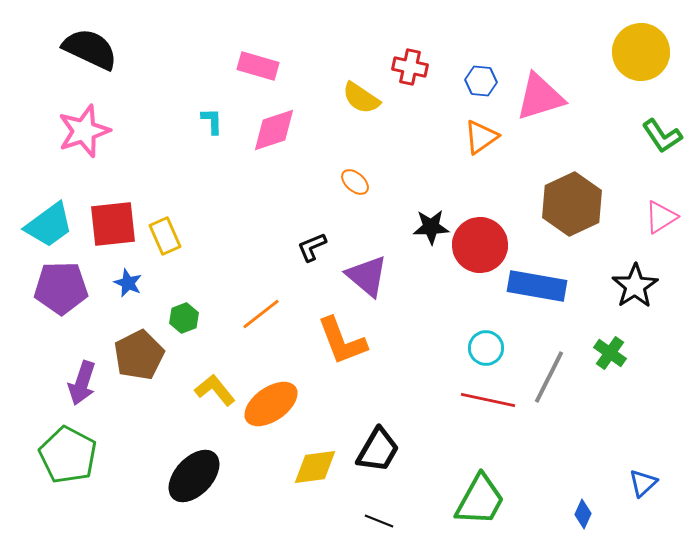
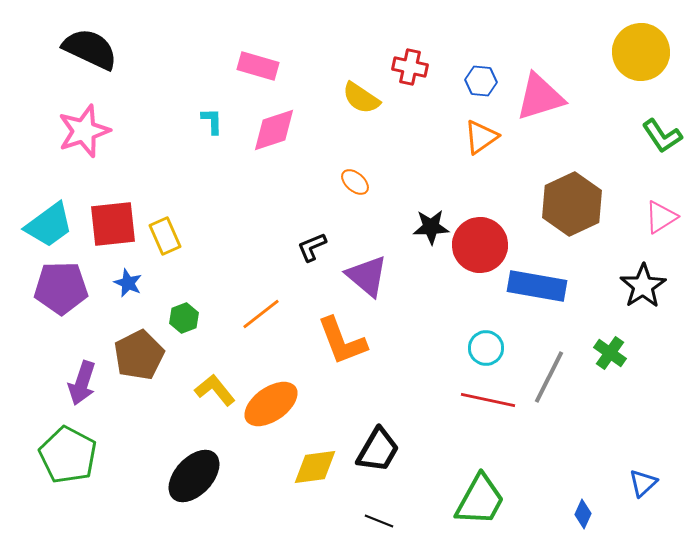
black star at (635, 286): moved 8 px right
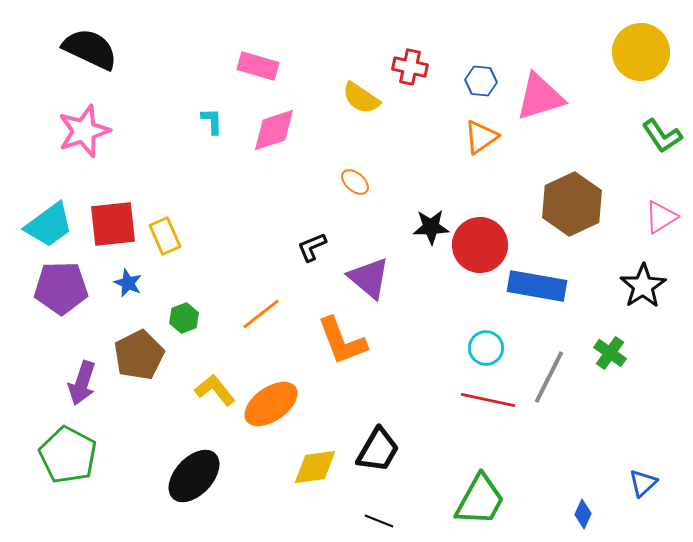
purple triangle at (367, 276): moved 2 px right, 2 px down
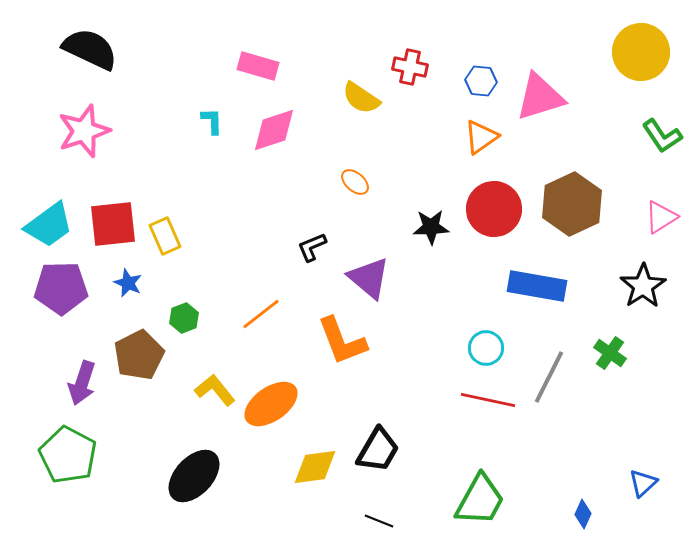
red circle at (480, 245): moved 14 px right, 36 px up
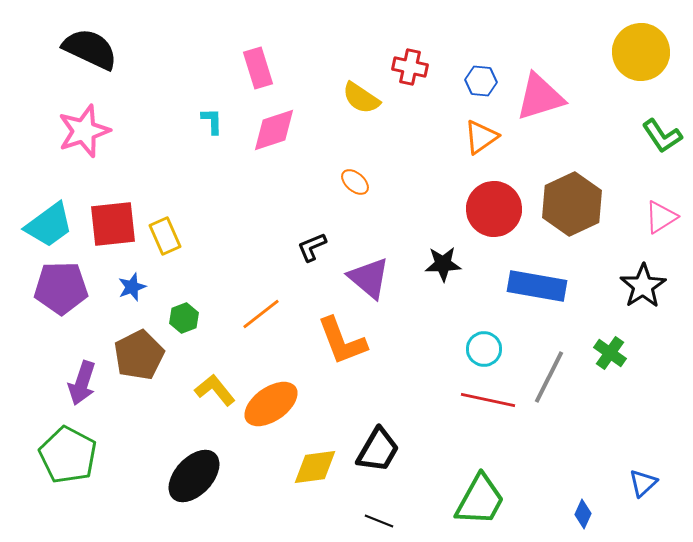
pink rectangle at (258, 66): moved 2 px down; rotated 57 degrees clockwise
black star at (431, 227): moved 12 px right, 37 px down
blue star at (128, 283): moved 4 px right, 4 px down; rotated 28 degrees clockwise
cyan circle at (486, 348): moved 2 px left, 1 px down
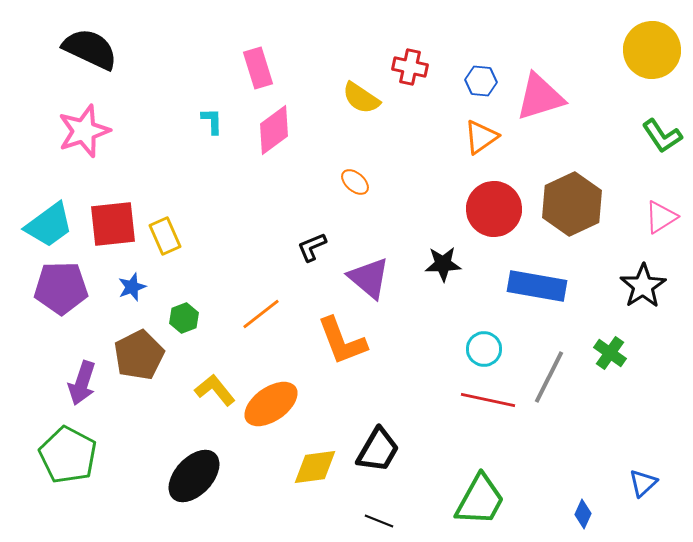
yellow circle at (641, 52): moved 11 px right, 2 px up
pink diamond at (274, 130): rotated 18 degrees counterclockwise
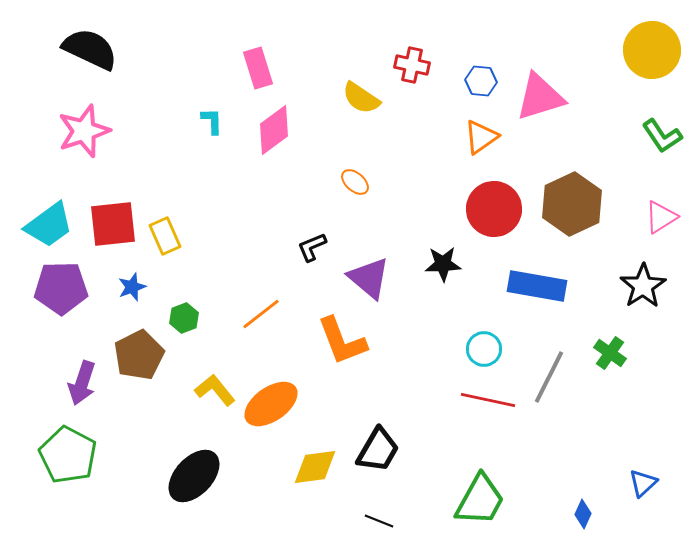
red cross at (410, 67): moved 2 px right, 2 px up
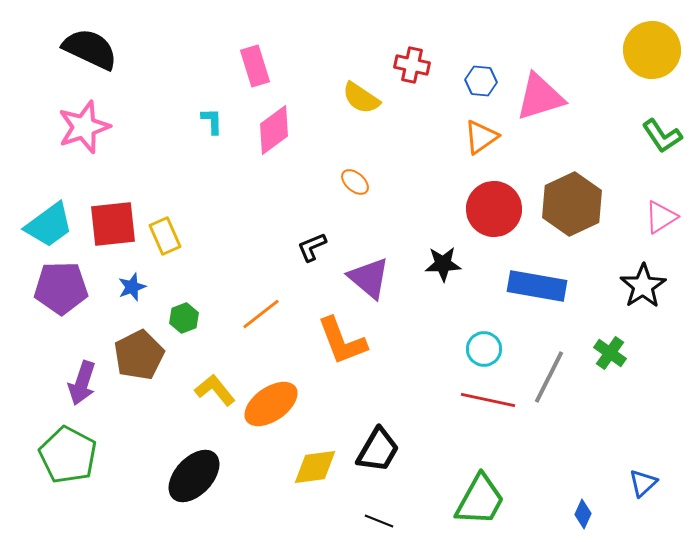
pink rectangle at (258, 68): moved 3 px left, 2 px up
pink star at (84, 131): moved 4 px up
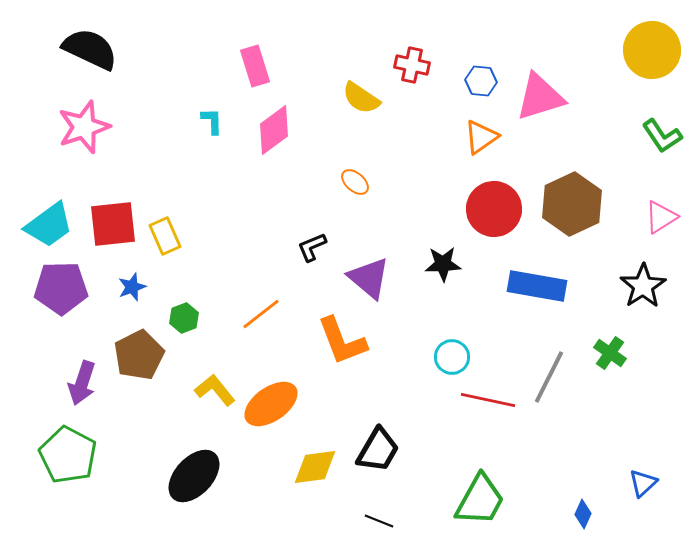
cyan circle at (484, 349): moved 32 px left, 8 px down
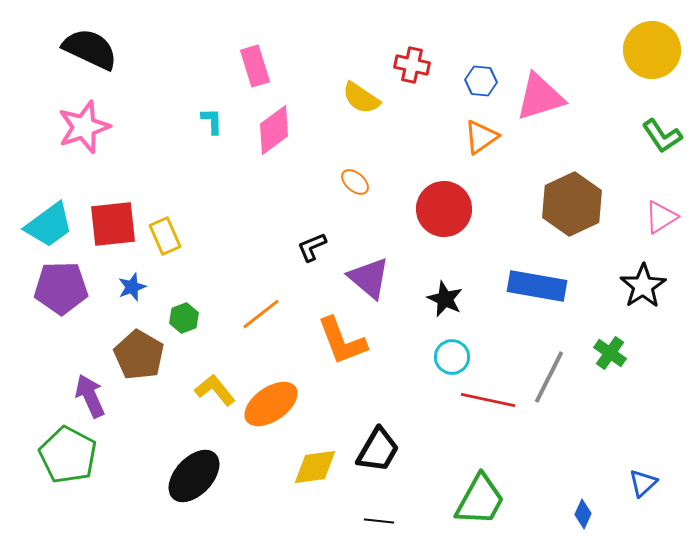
red circle at (494, 209): moved 50 px left
black star at (443, 264): moved 2 px right, 35 px down; rotated 27 degrees clockwise
brown pentagon at (139, 355): rotated 15 degrees counterclockwise
purple arrow at (82, 383): moved 8 px right, 13 px down; rotated 138 degrees clockwise
black line at (379, 521): rotated 16 degrees counterclockwise
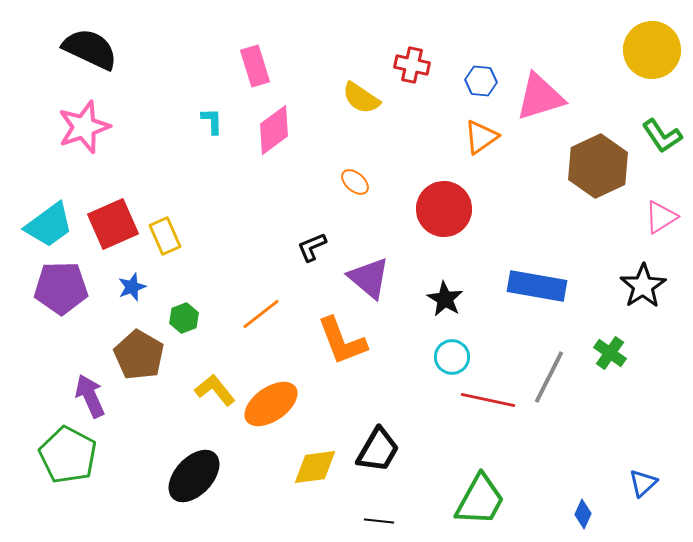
brown hexagon at (572, 204): moved 26 px right, 38 px up
red square at (113, 224): rotated 18 degrees counterclockwise
black star at (445, 299): rotated 6 degrees clockwise
